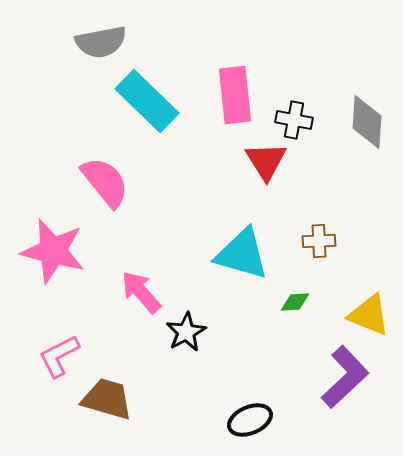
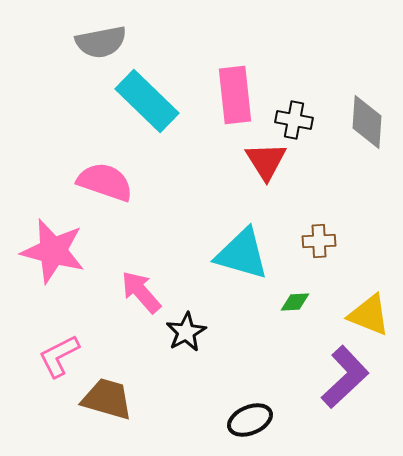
pink semicircle: rotated 32 degrees counterclockwise
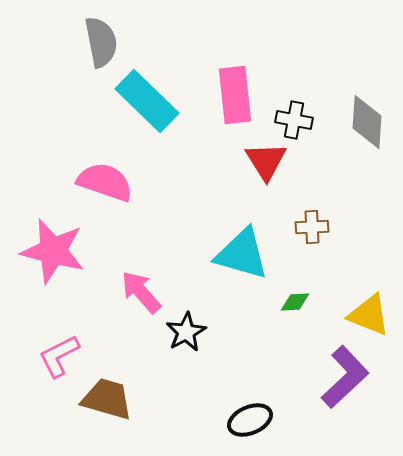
gray semicircle: rotated 90 degrees counterclockwise
brown cross: moved 7 px left, 14 px up
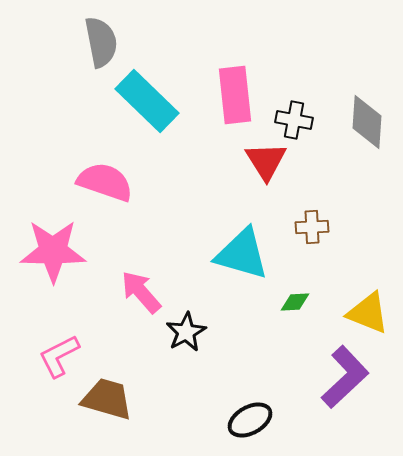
pink star: rotated 14 degrees counterclockwise
yellow triangle: moved 1 px left, 2 px up
black ellipse: rotated 6 degrees counterclockwise
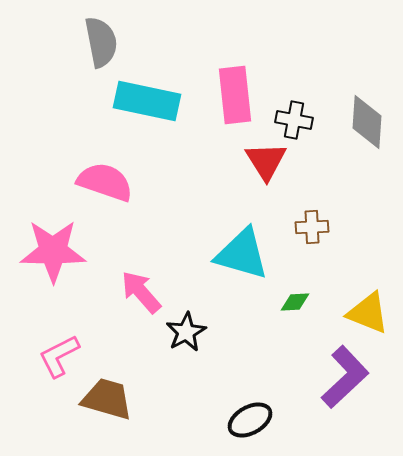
cyan rectangle: rotated 32 degrees counterclockwise
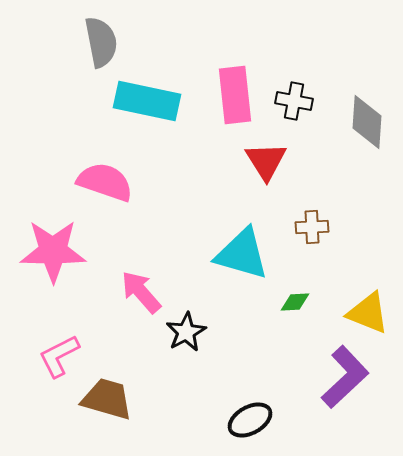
black cross: moved 19 px up
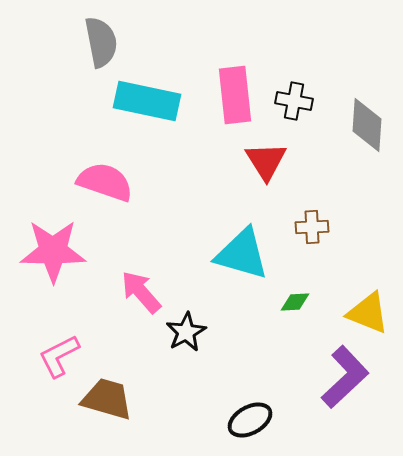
gray diamond: moved 3 px down
